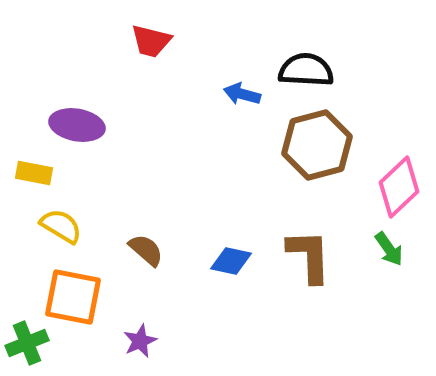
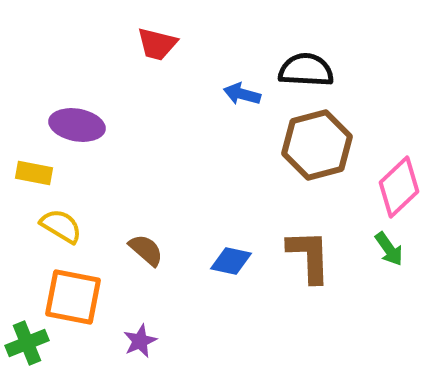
red trapezoid: moved 6 px right, 3 px down
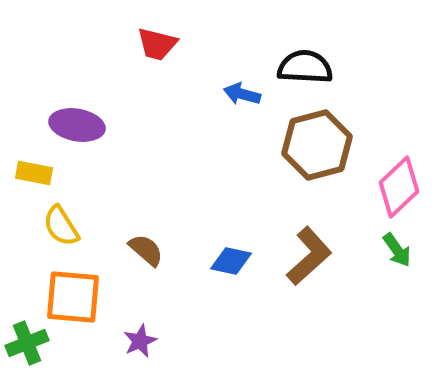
black semicircle: moved 1 px left, 3 px up
yellow semicircle: rotated 153 degrees counterclockwise
green arrow: moved 8 px right, 1 px down
brown L-shape: rotated 50 degrees clockwise
orange square: rotated 6 degrees counterclockwise
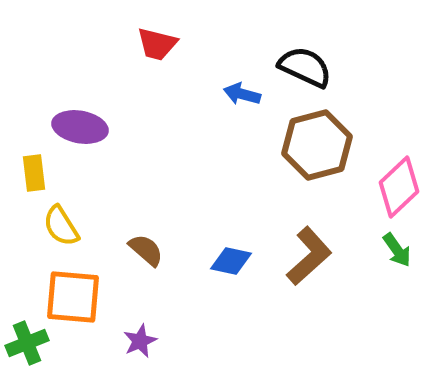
black semicircle: rotated 22 degrees clockwise
purple ellipse: moved 3 px right, 2 px down
yellow rectangle: rotated 72 degrees clockwise
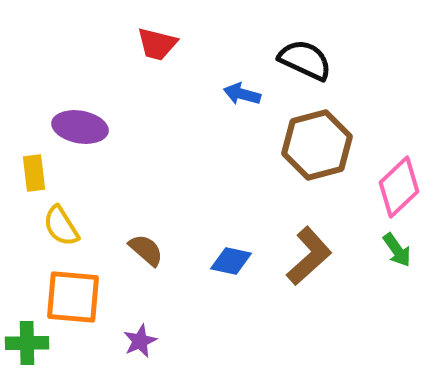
black semicircle: moved 7 px up
green cross: rotated 21 degrees clockwise
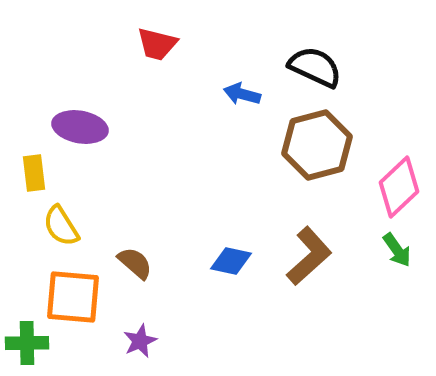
black semicircle: moved 10 px right, 7 px down
brown semicircle: moved 11 px left, 13 px down
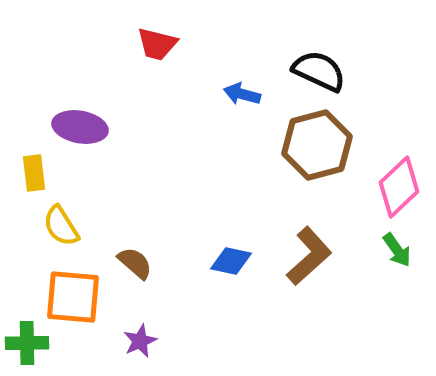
black semicircle: moved 4 px right, 4 px down
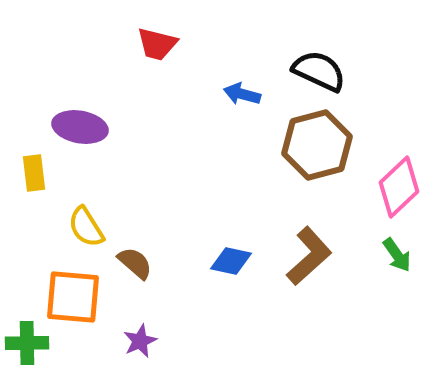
yellow semicircle: moved 25 px right, 1 px down
green arrow: moved 5 px down
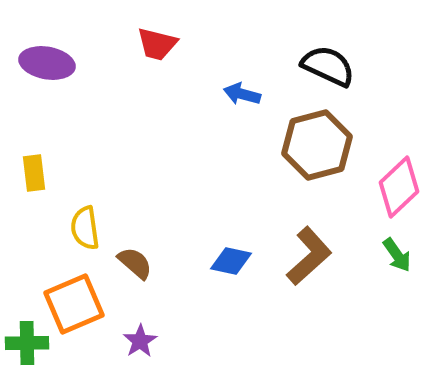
black semicircle: moved 9 px right, 5 px up
purple ellipse: moved 33 px left, 64 px up
yellow semicircle: moved 1 px left, 1 px down; rotated 24 degrees clockwise
orange square: moved 1 px right, 7 px down; rotated 28 degrees counterclockwise
purple star: rotated 8 degrees counterclockwise
